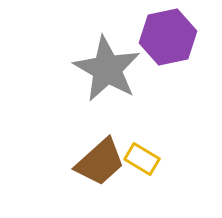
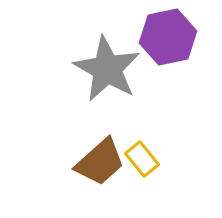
yellow rectangle: rotated 20 degrees clockwise
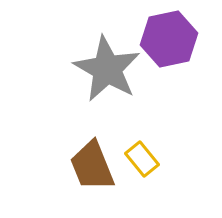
purple hexagon: moved 1 px right, 2 px down
brown trapezoid: moved 8 px left, 4 px down; rotated 110 degrees clockwise
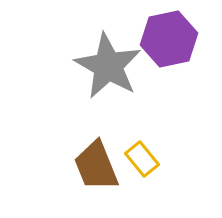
gray star: moved 1 px right, 3 px up
brown trapezoid: moved 4 px right
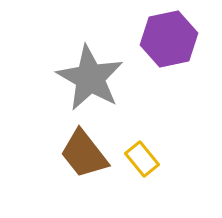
gray star: moved 18 px left, 12 px down
brown trapezoid: moved 12 px left, 12 px up; rotated 16 degrees counterclockwise
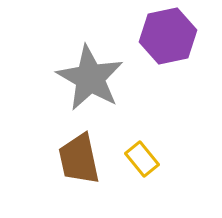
purple hexagon: moved 1 px left, 3 px up
brown trapezoid: moved 5 px left, 5 px down; rotated 26 degrees clockwise
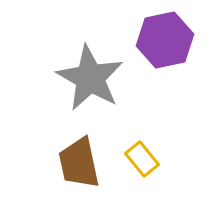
purple hexagon: moved 3 px left, 4 px down
brown trapezoid: moved 4 px down
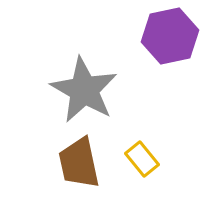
purple hexagon: moved 5 px right, 4 px up
gray star: moved 6 px left, 12 px down
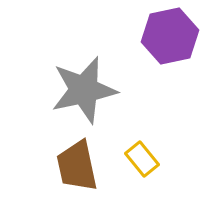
gray star: rotated 30 degrees clockwise
brown trapezoid: moved 2 px left, 3 px down
